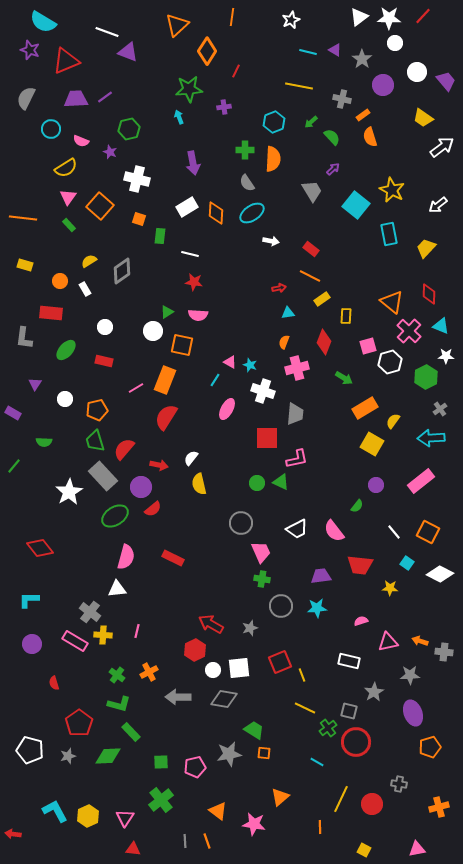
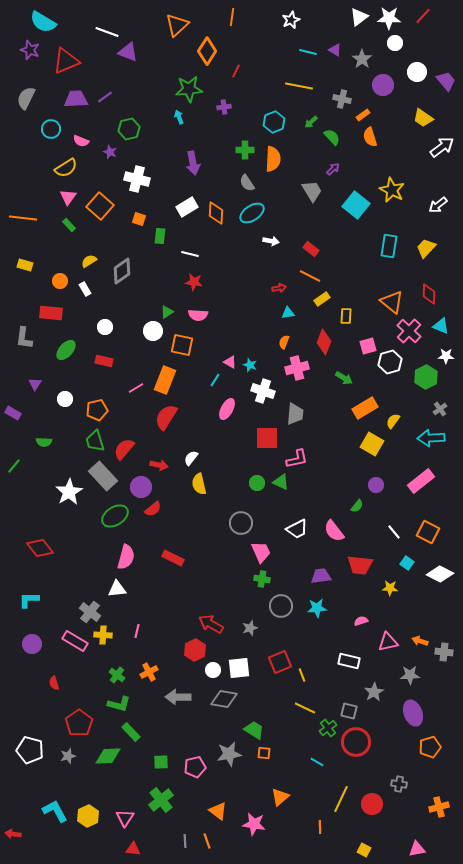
cyan rectangle at (389, 234): moved 12 px down; rotated 20 degrees clockwise
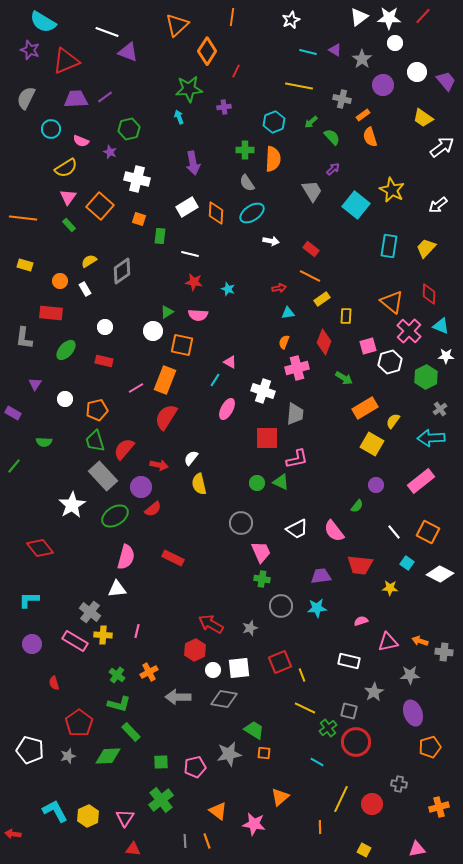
cyan star at (250, 365): moved 22 px left, 76 px up
white star at (69, 492): moved 3 px right, 13 px down
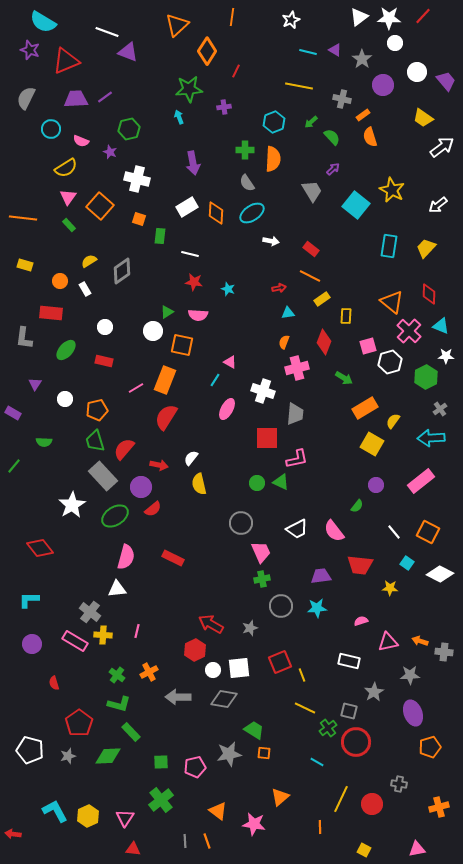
green cross at (262, 579): rotated 21 degrees counterclockwise
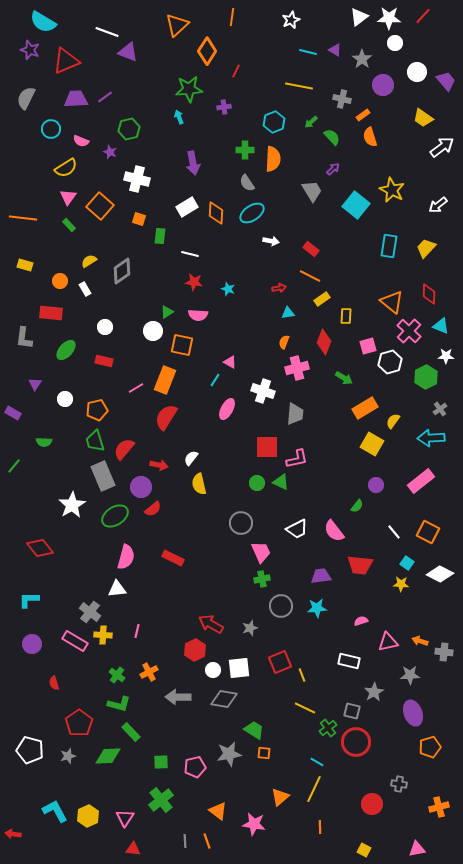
red square at (267, 438): moved 9 px down
gray rectangle at (103, 476): rotated 20 degrees clockwise
yellow star at (390, 588): moved 11 px right, 4 px up
gray square at (349, 711): moved 3 px right
yellow line at (341, 799): moved 27 px left, 10 px up
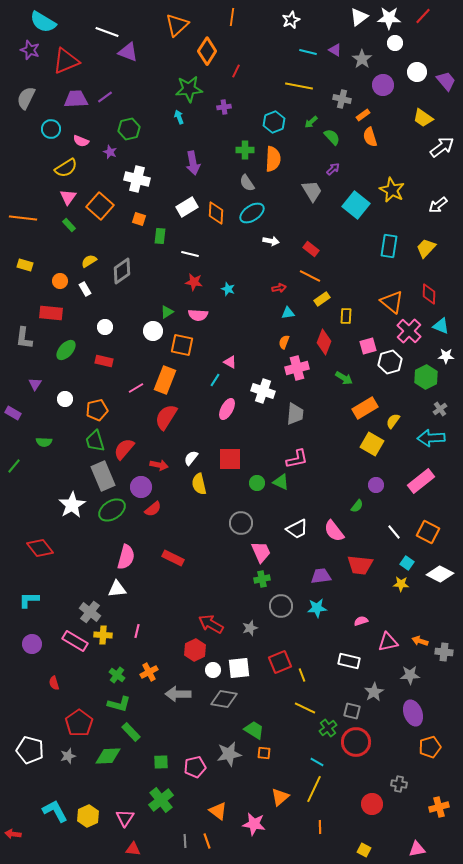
red square at (267, 447): moved 37 px left, 12 px down
green ellipse at (115, 516): moved 3 px left, 6 px up
gray arrow at (178, 697): moved 3 px up
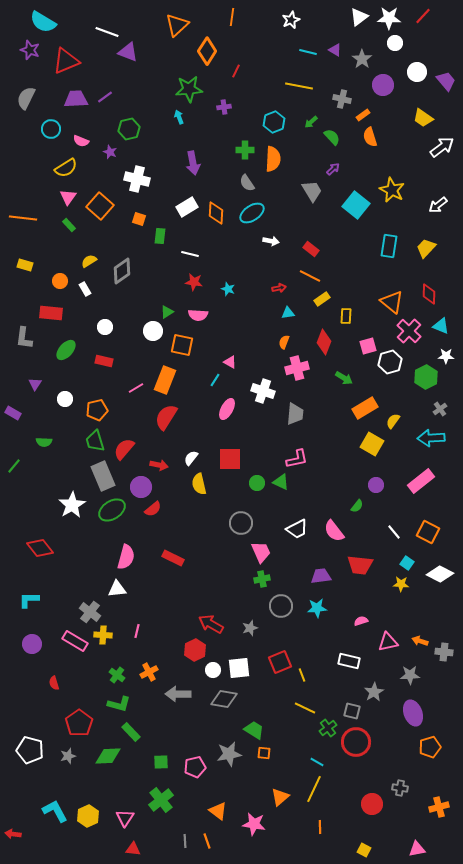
gray cross at (399, 784): moved 1 px right, 4 px down
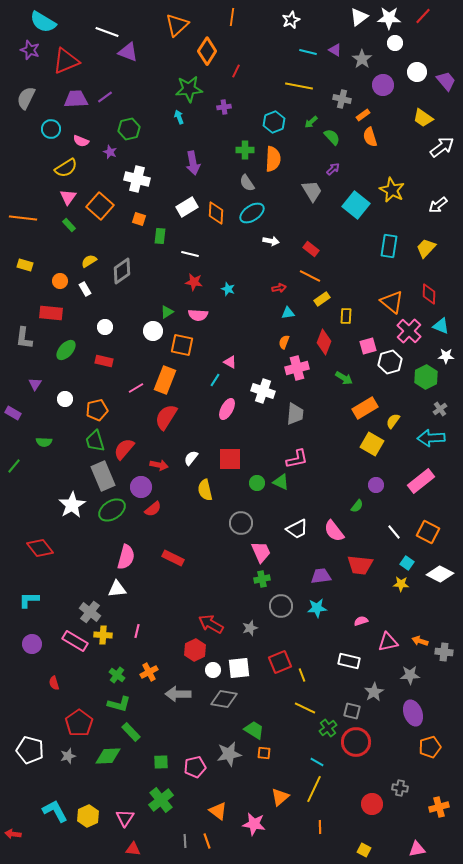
yellow semicircle at (199, 484): moved 6 px right, 6 px down
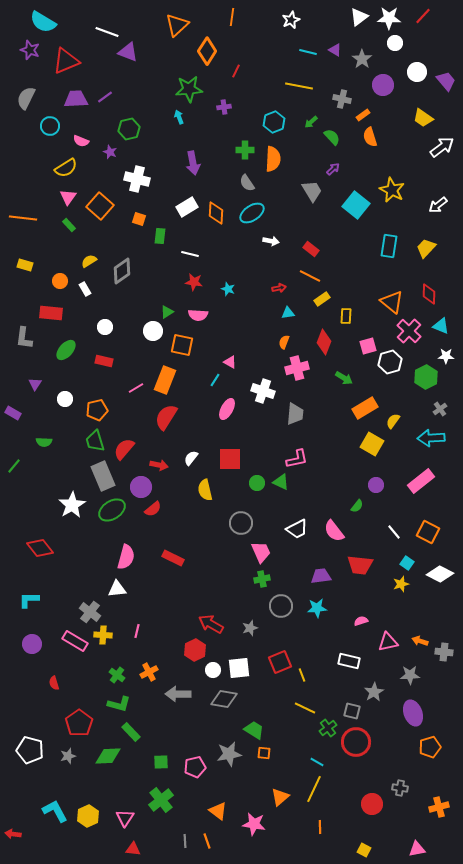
cyan circle at (51, 129): moved 1 px left, 3 px up
yellow star at (401, 584): rotated 21 degrees counterclockwise
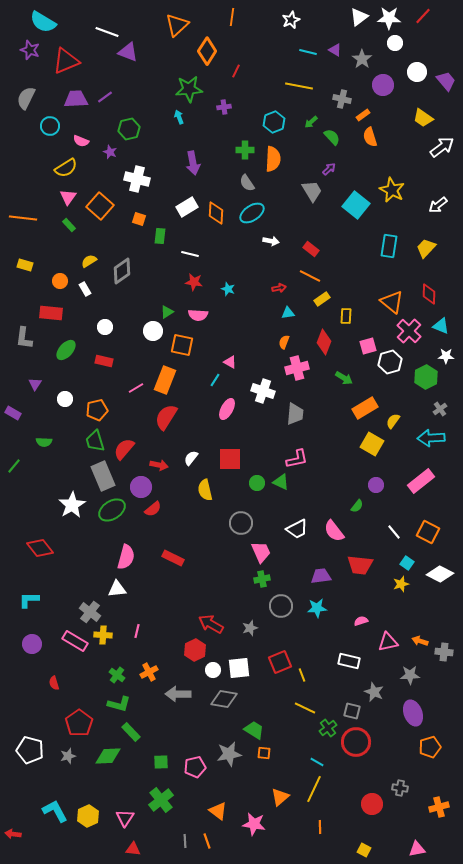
purple arrow at (333, 169): moved 4 px left
gray star at (374, 692): rotated 18 degrees counterclockwise
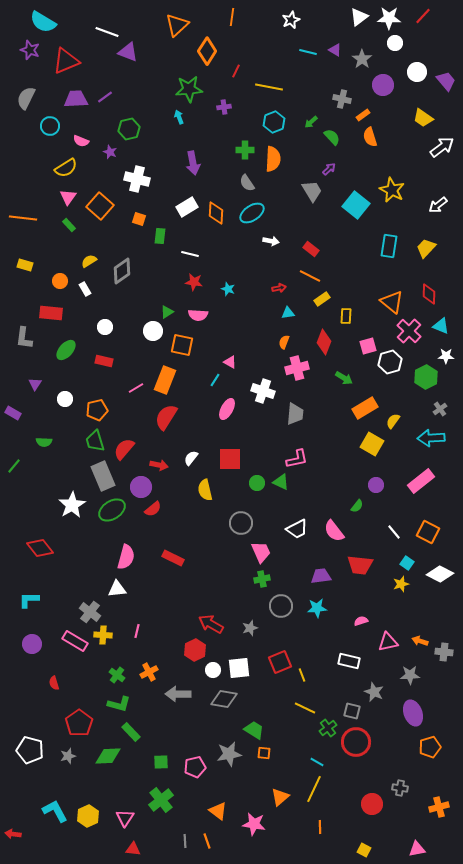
yellow line at (299, 86): moved 30 px left, 1 px down
